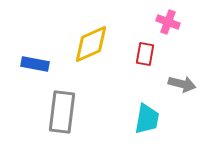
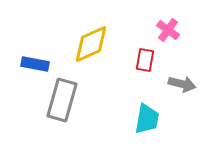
pink cross: moved 8 px down; rotated 15 degrees clockwise
red rectangle: moved 6 px down
gray rectangle: moved 12 px up; rotated 9 degrees clockwise
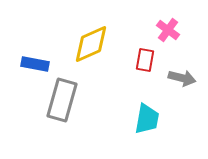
gray arrow: moved 6 px up
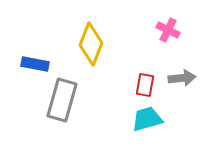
pink cross: rotated 10 degrees counterclockwise
yellow diamond: rotated 45 degrees counterclockwise
red rectangle: moved 25 px down
gray arrow: rotated 20 degrees counterclockwise
cyan trapezoid: rotated 116 degrees counterclockwise
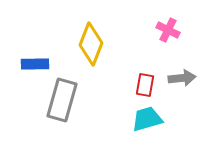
blue rectangle: rotated 12 degrees counterclockwise
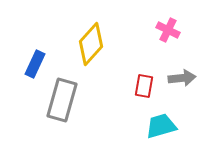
yellow diamond: rotated 21 degrees clockwise
blue rectangle: rotated 64 degrees counterclockwise
red rectangle: moved 1 px left, 1 px down
cyan trapezoid: moved 14 px right, 7 px down
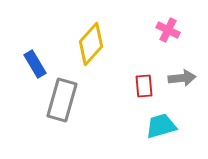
blue rectangle: rotated 56 degrees counterclockwise
red rectangle: rotated 15 degrees counterclockwise
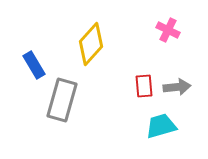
blue rectangle: moved 1 px left, 1 px down
gray arrow: moved 5 px left, 9 px down
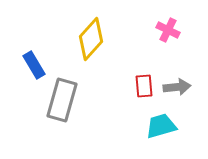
yellow diamond: moved 5 px up
